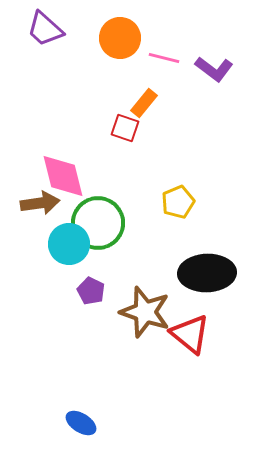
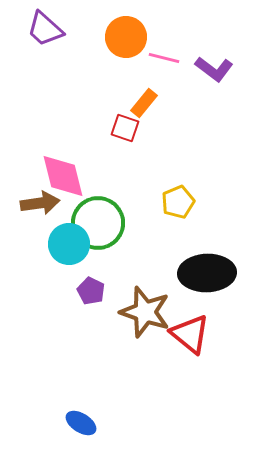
orange circle: moved 6 px right, 1 px up
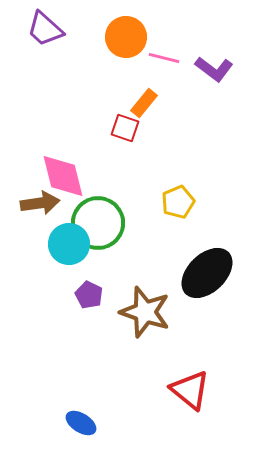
black ellipse: rotated 42 degrees counterclockwise
purple pentagon: moved 2 px left, 4 px down
red triangle: moved 56 px down
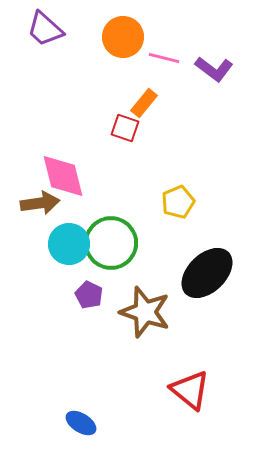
orange circle: moved 3 px left
green circle: moved 13 px right, 20 px down
